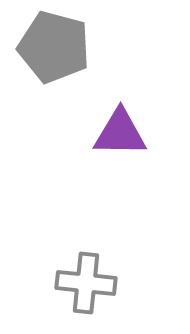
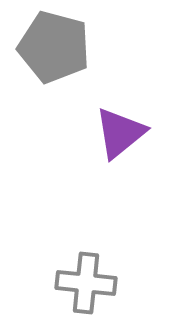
purple triangle: rotated 40 degrees counterclockwise
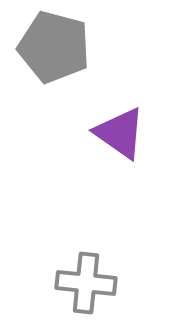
purple triangle: rotated 46 degrees counterclockwise
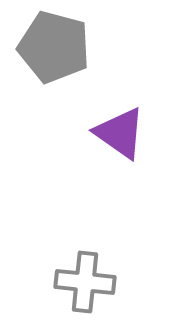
gray cross: moved 1 px left, 1 px up
